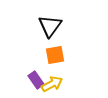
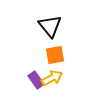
black triangle: rotated 15 degrees counterclockwise
yellow arrow: moved 6 px up
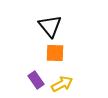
orange square: moved 2 px up; rotated 12 degrees clockwise
yellow arrow: moved 10 px right, 6 px down
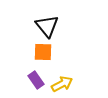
black triangle: moved 3 px left
orange square: moved 12 px left, 1 px up
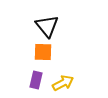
purple rectangle: rotated 48 degrees clockwise
yellow arrow: moved 1 px right, 1 px up
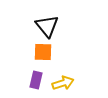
yellow arrow: rotated 10 degrees clockwise
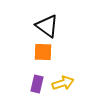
black triangle: rotated 15 degrees counterclockwise
purple rectangle: moved 1 px right, 4 px down
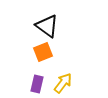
orange square: rotated 24 degrees counterclockwise
yellow arrow: rotated 35 degrees counterclockwise
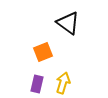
black triangle: moved 21 px right, 3 px up
yellow arrow: rotated 20 degrees counterclockwise
